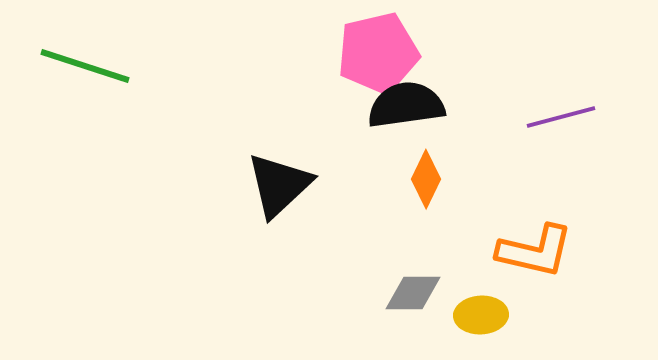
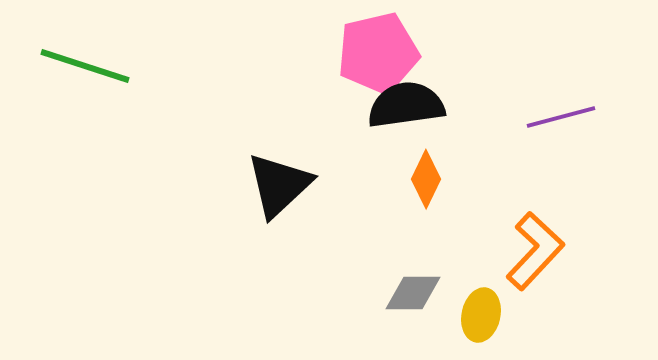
orange L-shape: rotated 60 degrees counterclockwise
yellow ellipse: rotated 75 degrees counterclockwise
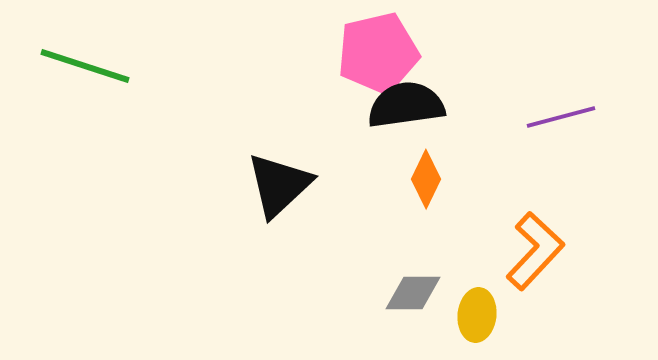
yellow ellipse: moved 4 px left; rotated 6 degrees counterclockwise
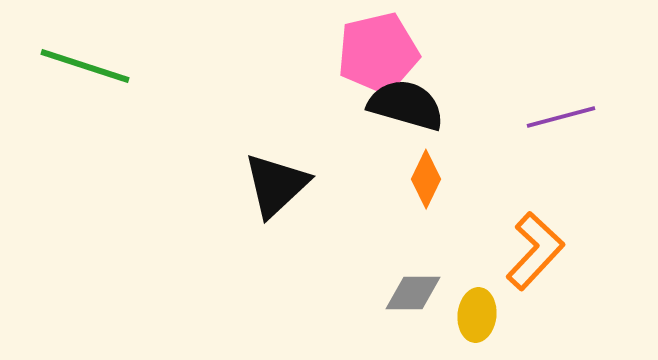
black semicircle: rotated 24 degrees clockwise
black triangle: moved 3 px left
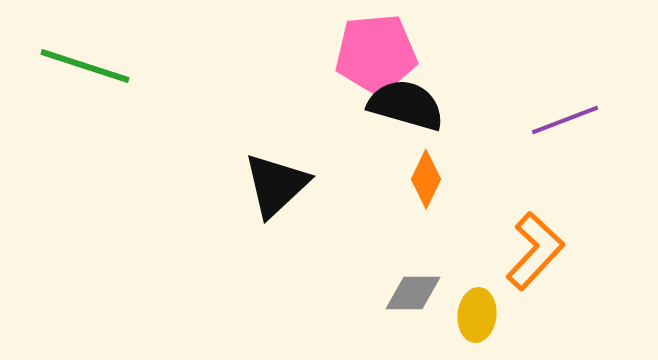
pink pentagon: moved 2 px left, 1 px down; rotated 8 degrees clockwise
purple line: moved 4 px right, 3 px down; rotated 6 degrees counterclockwise
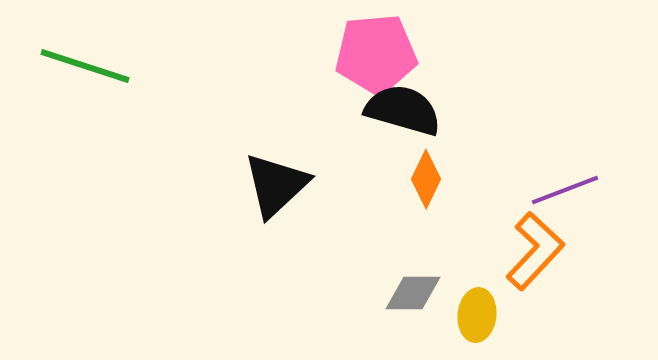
black semicircle: moved 3 px left, 5 px down
purple line: moved 70 px down
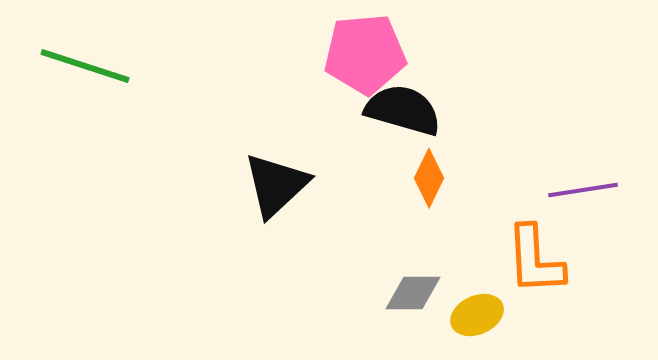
pink pentagon: moved 11 px left
orange diamond: moved 3 px right, 1 px up
purple line: moved 18 px right; rotated 12 degrees clockwise
orange L-shape: moved 9 px down; rotated 134 degrees clockwise
yellow ellipse: rotated 60 degrees clockwise
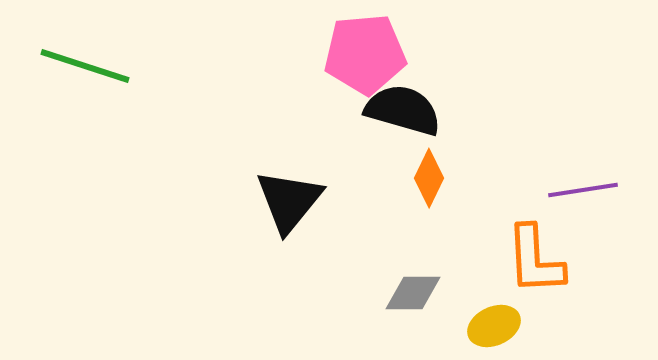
black triangle: moved 13 px right, 16 px down; rotated 8 degrees counterclockwise
yellow ellipse: moved 17 px right, 11 px down
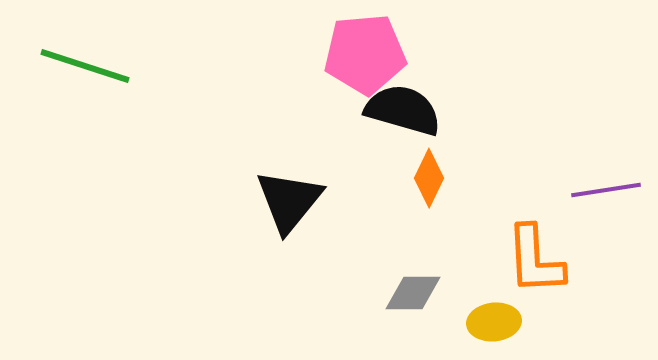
purple line: moved 23 px right
yellow ellipse: moved 4 px up; rotated 18 degrees clockwise
